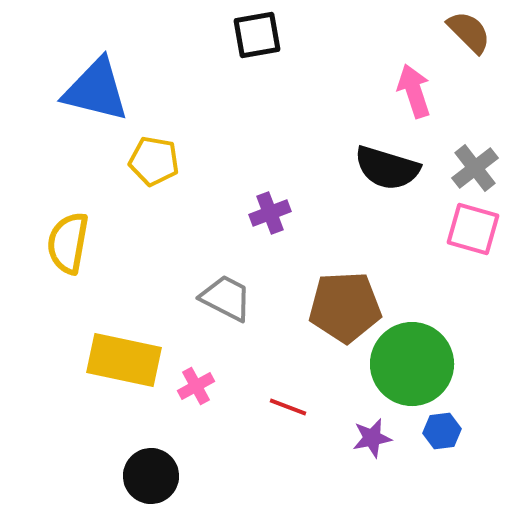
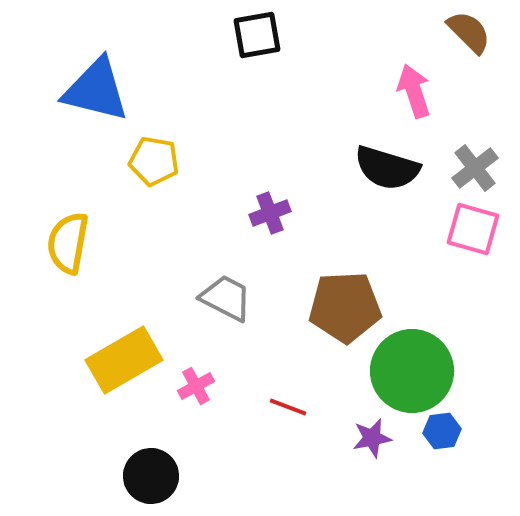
yellow rectangle: rotated 42 degrees counterclockwise
green circle: moved 7 px down
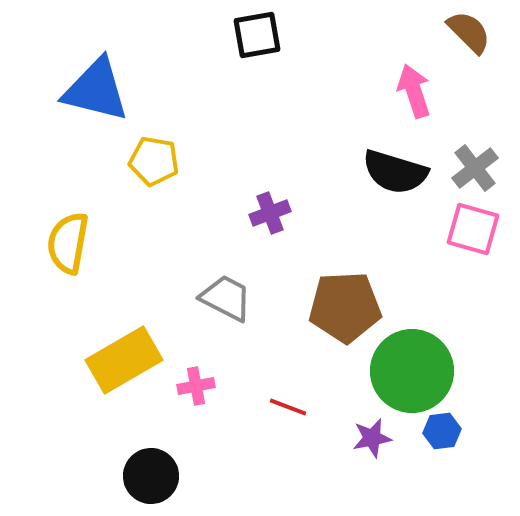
black semicircle: moved 8 px right, 4 px down
pink cross: rotated 18 degrees clockwise
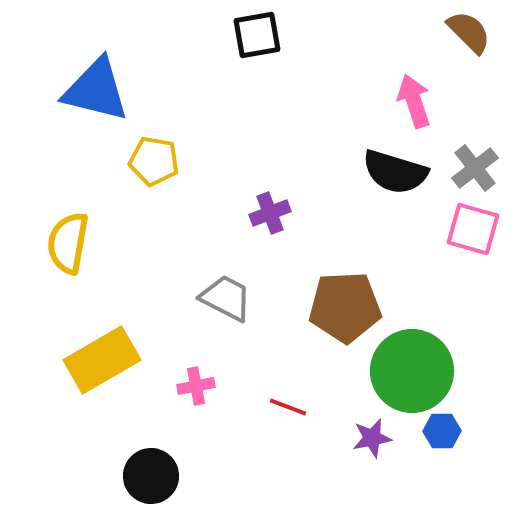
pink arrow: moved 10 px down
yellow rectangle: moved 22 px left
blue hexagon: rotated 6 degrees clockwise
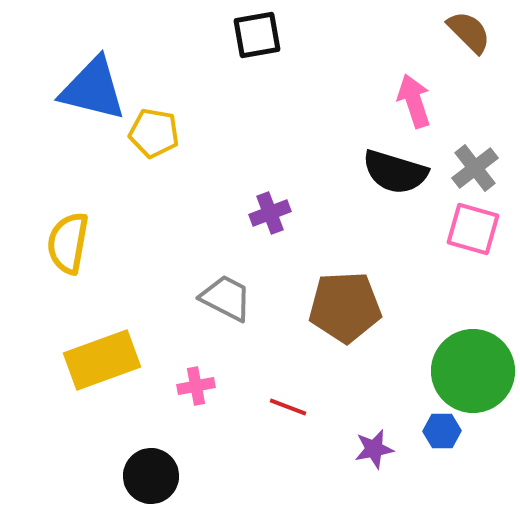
blue triangle: moved 3 px left, 1 px up
yellow pentagon: moved 28 px up
yellow rectangle: rotated 10 degrees clockwise
green circle: moved 61 px right
purple star: moved 2 px right, 11 px down
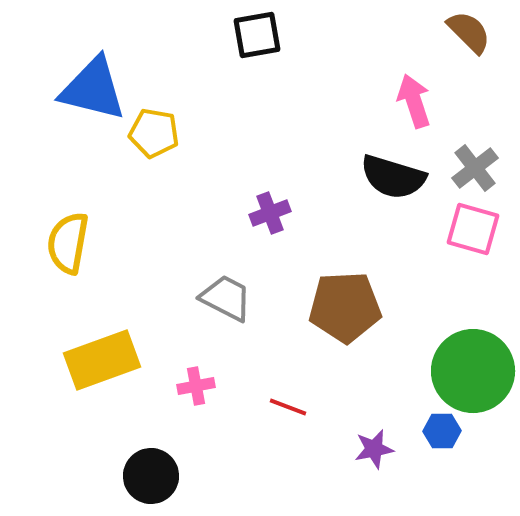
black semicircle: moved 2 px left, 5 px down
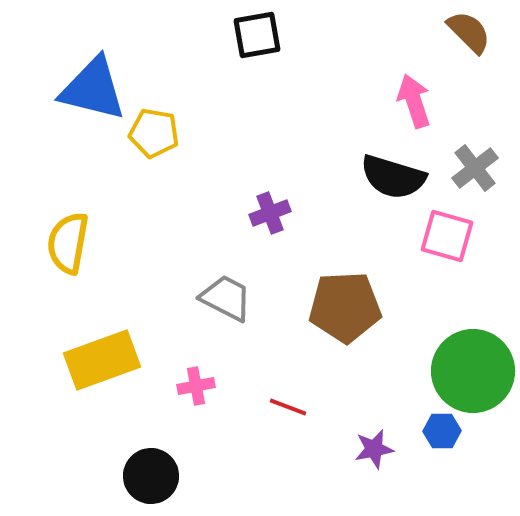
pink square: moved 26 px left, 7 px down
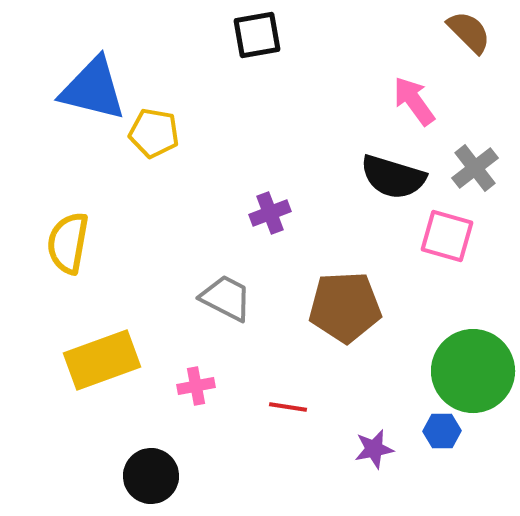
pink arrow: rotated 18 degrees counterclockwise
red line: rotated 12 degrees counterclockwise
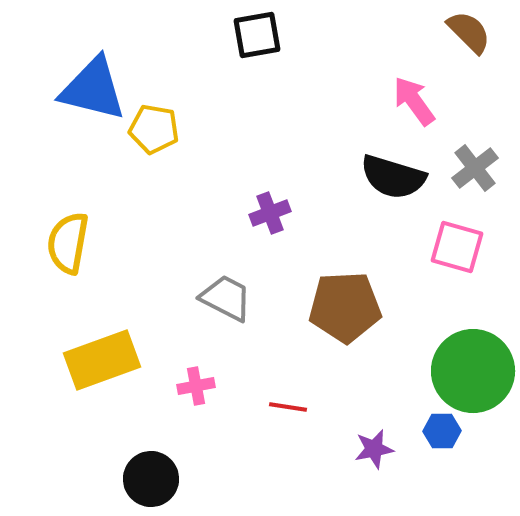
yellow pentagon: moved 4 px up
pink square: moved 10 px right, 11 px down
black circle: moved 3 px down
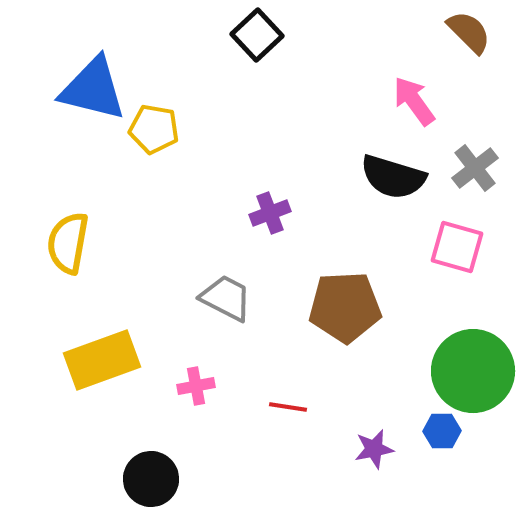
black square: rotated 33 degrees counterclockwise
